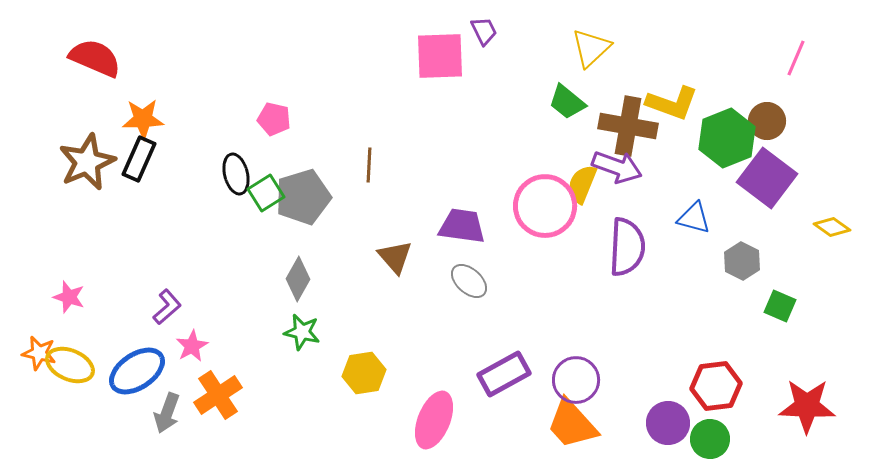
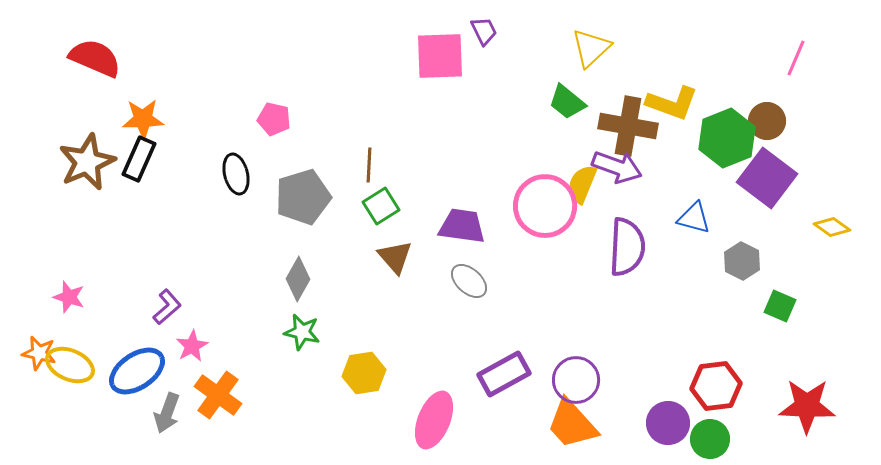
green square at (266, 193): moved 115 px right, 13 px down
orange cross at (218, 395): rotated 21 degrees counterclockwise
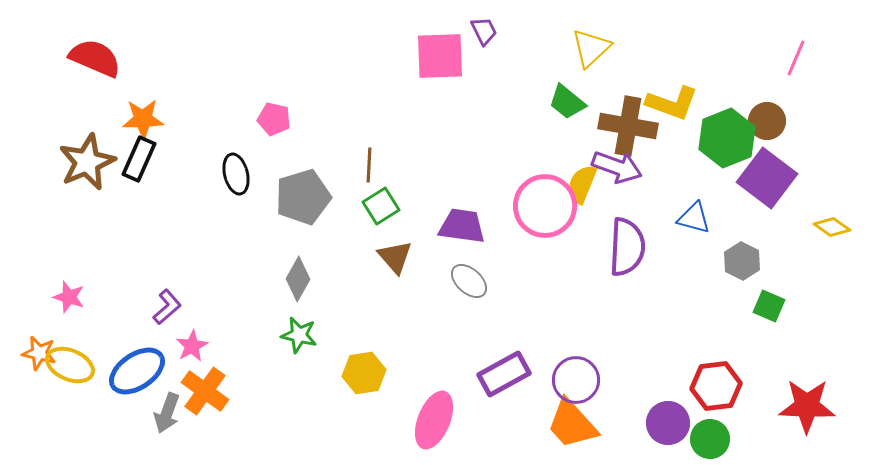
green square at (780, 306): moved 11 px left
green star at (302, 332): moved 3 px left, 3 px down
orange cross at (218, 395): moved 13 px left, 4 px up
